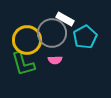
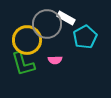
white rectangle: moved 1 px right, 1 px up
gray circle: moved 5 px left, 9 px up
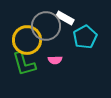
white rectangle: moved 1 px left
gray circle: moved 1 px left, 2 px down
green L-shape: moved 1 px right
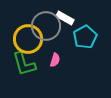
yellow circle: moved 1 px right, 1 px up
pink semicircle: rotated 72 degrees counterclockwise
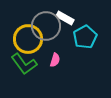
green L-shape: rotated 20 degrees counterclockwise
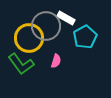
white rectangle: moved 1 px right
yellow circle: moved 1 px right, 1 px up
pink semicircle: moved 1 px right, 1 px down
green L-shape: moved 3 px left
